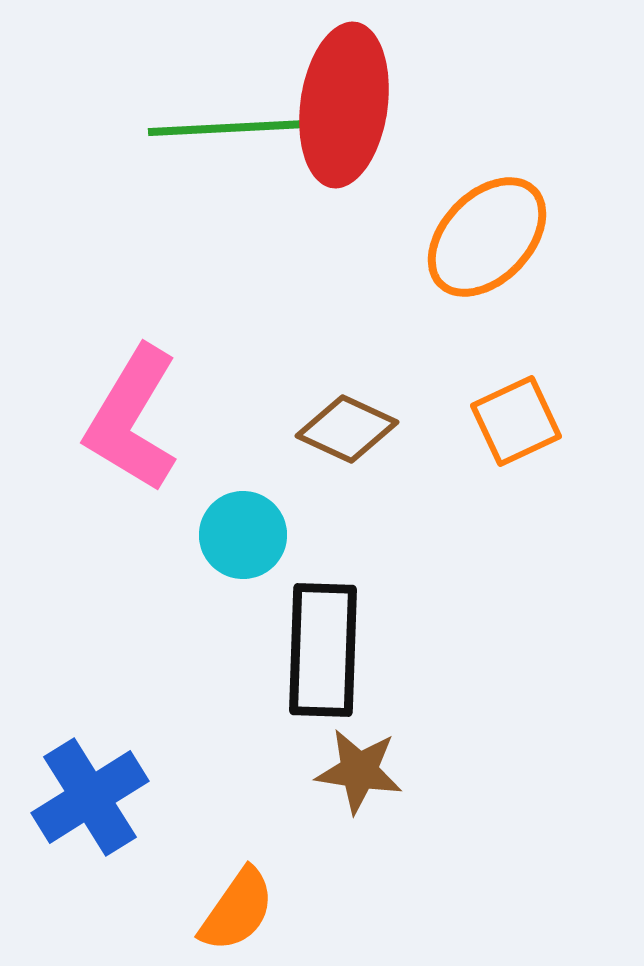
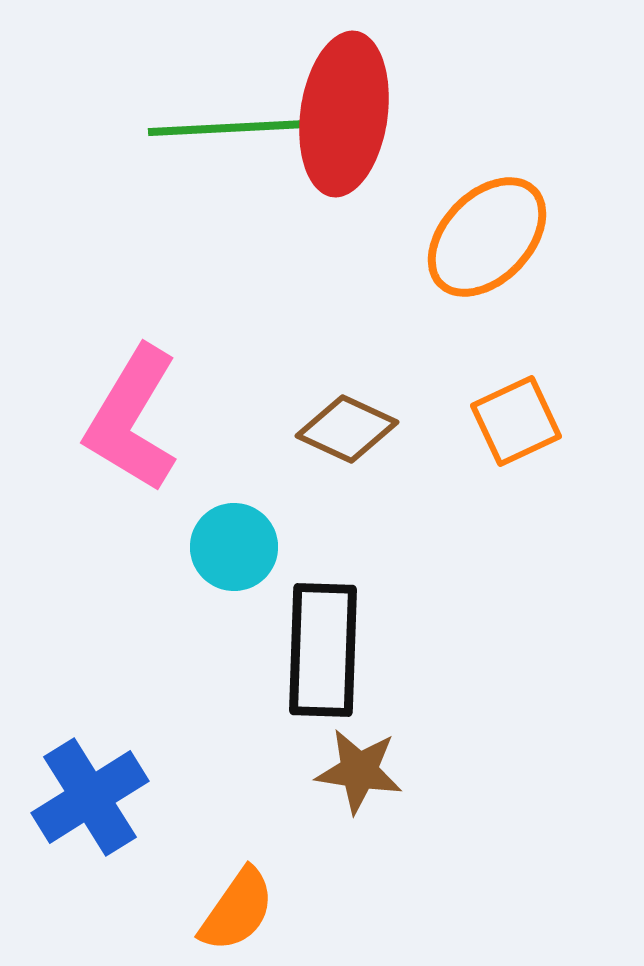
red ellipse: moved 9 px down
cyan circle: moved 9 px left, 12 px down
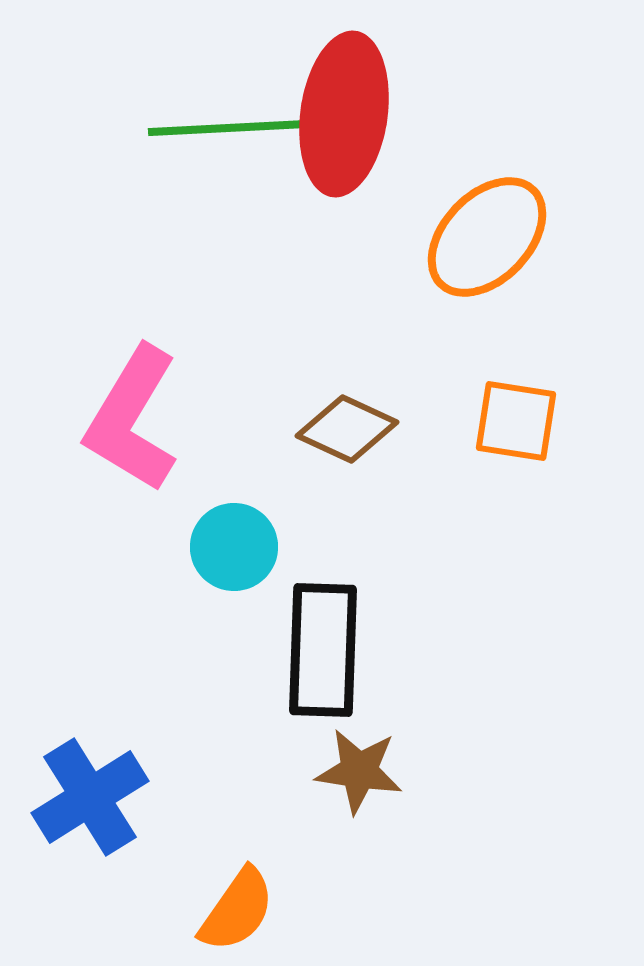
orange square: rotated 34 degrees clockwise
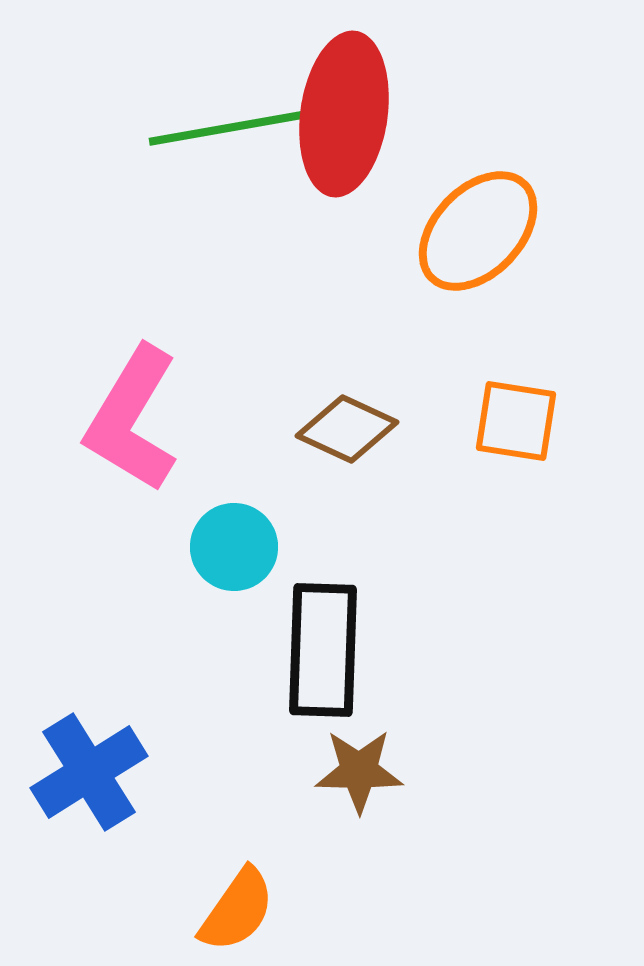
green line: rotated 7 degrees counterclockwise
orange ellipse: moved 9 px left, 6 px up
brown star: rotated 8 degrees counterclockwise
blue cross: moved 1 px left, 25 px up
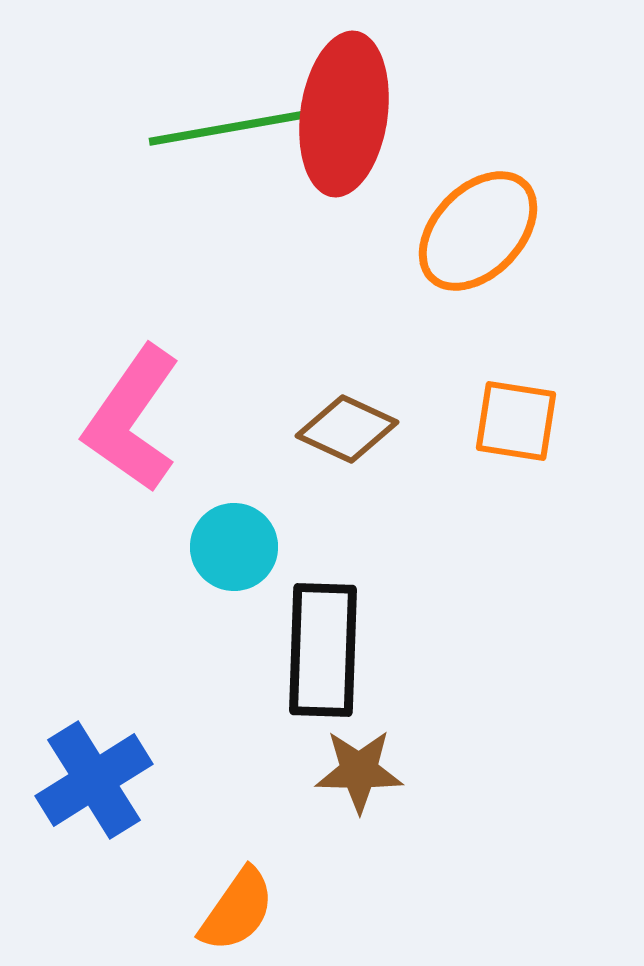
pink L-shape: rotated 4 degrees clockwise
blue cross: moved 5 px right, 8 px down
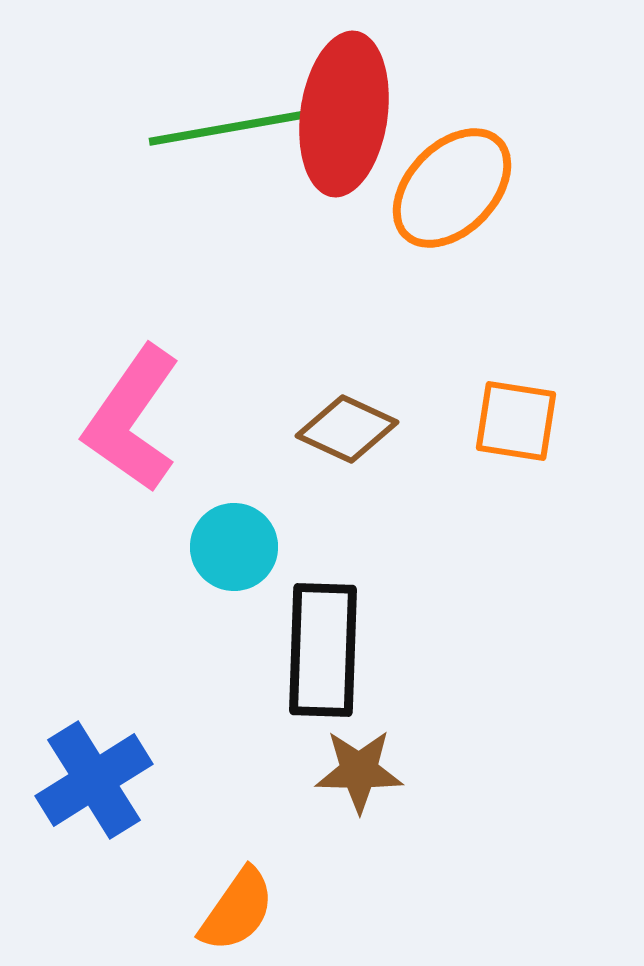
orange ellipse: moved 26 px left, 43 px up
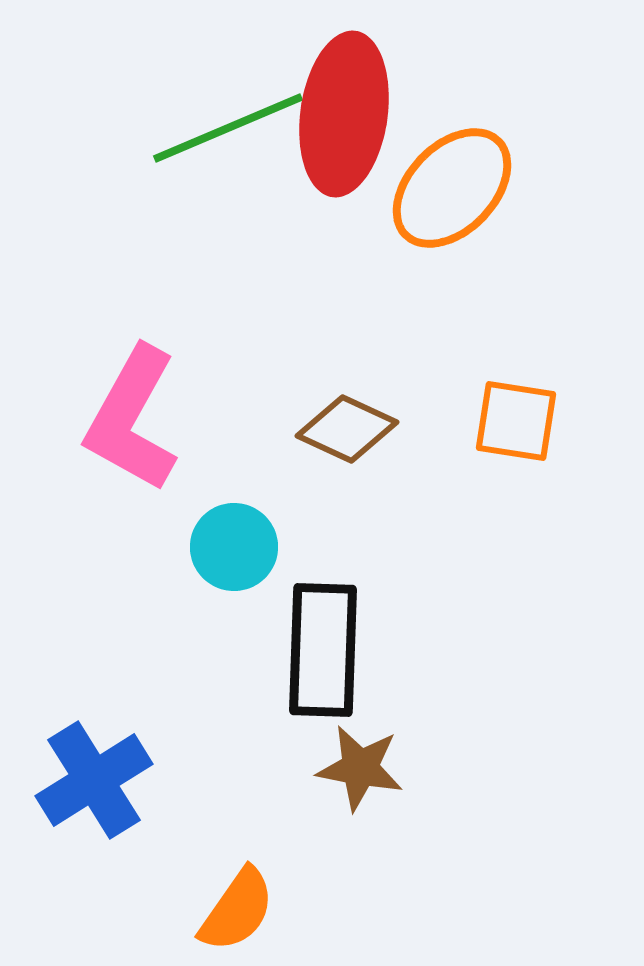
green line: rotated 13 degrees counterclockwise
pink L-shape: rotated 6 degrees counterclockwise
brown star: moved 1 px right, 3 px up; rotated 10 degrees clockwise
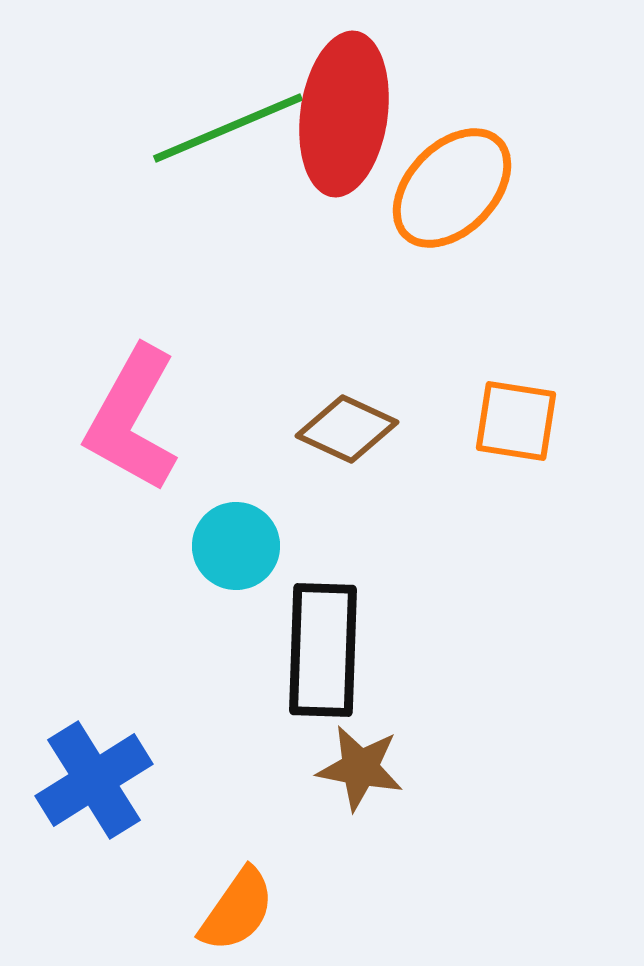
cyan circle: moved 2 px right, 1 px up
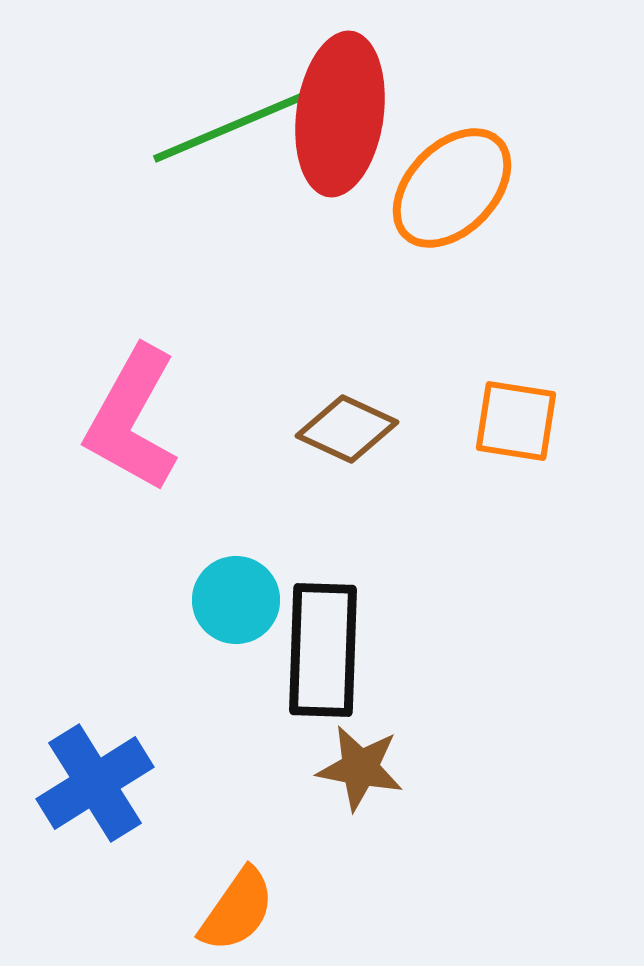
red ellipse: moved 4 px left
cyan circle: moved 54 px down
blue cross: moved 1 px right, 3 px down
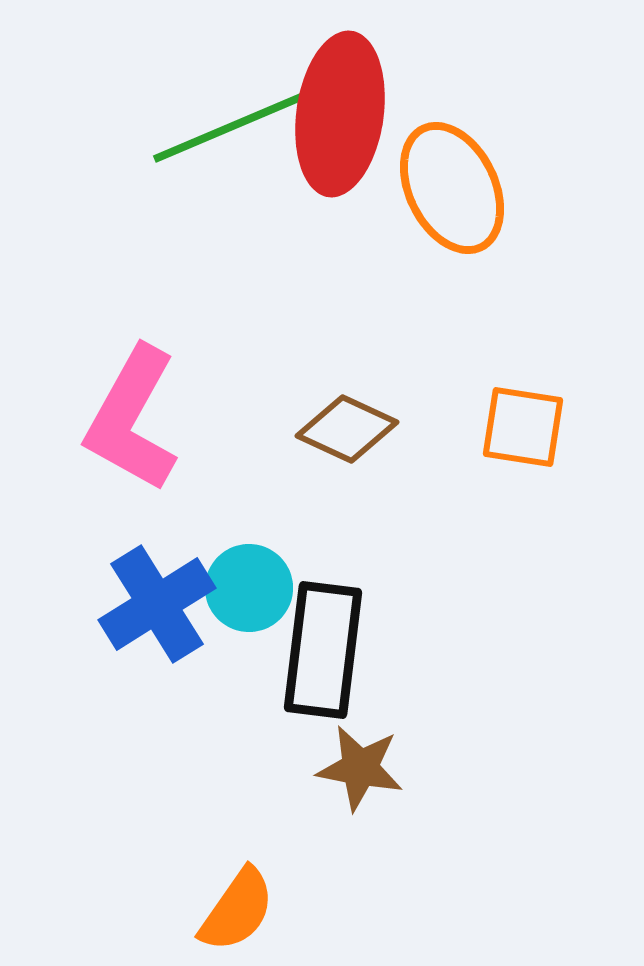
orange ellipse: rotated 70 degrees counterclockwise
orange square: moved 7 px right, 6 px down
cyan circle: moved 13 px right, 12 px up
black rectangle: rotated 5 degrees clockwise
blue cross: moved 62 px right, 179 px up
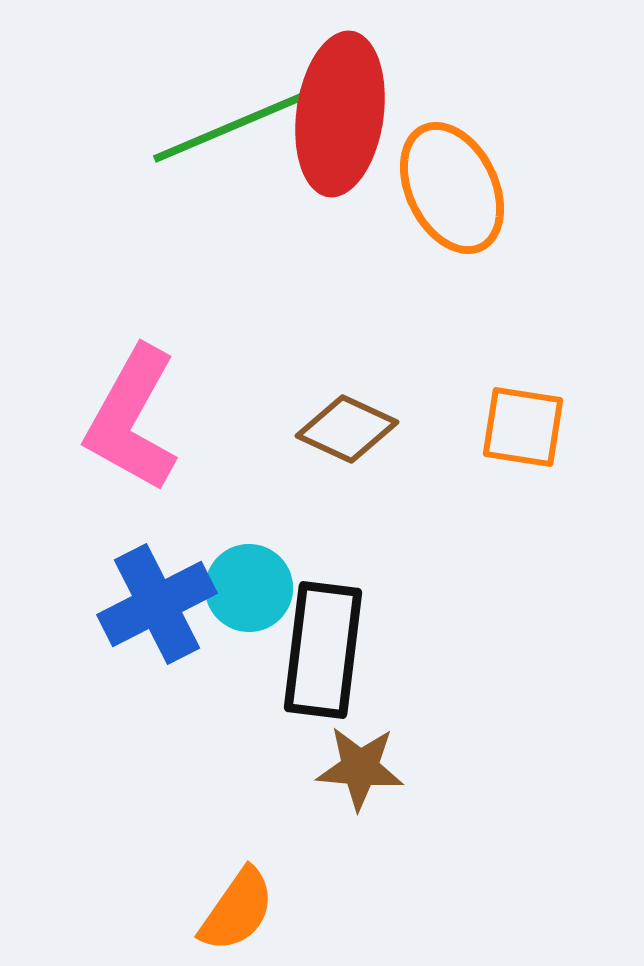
blue cross: rotated 5 degrees clockwise
brown star: rotated 6 degrees counterclockwise
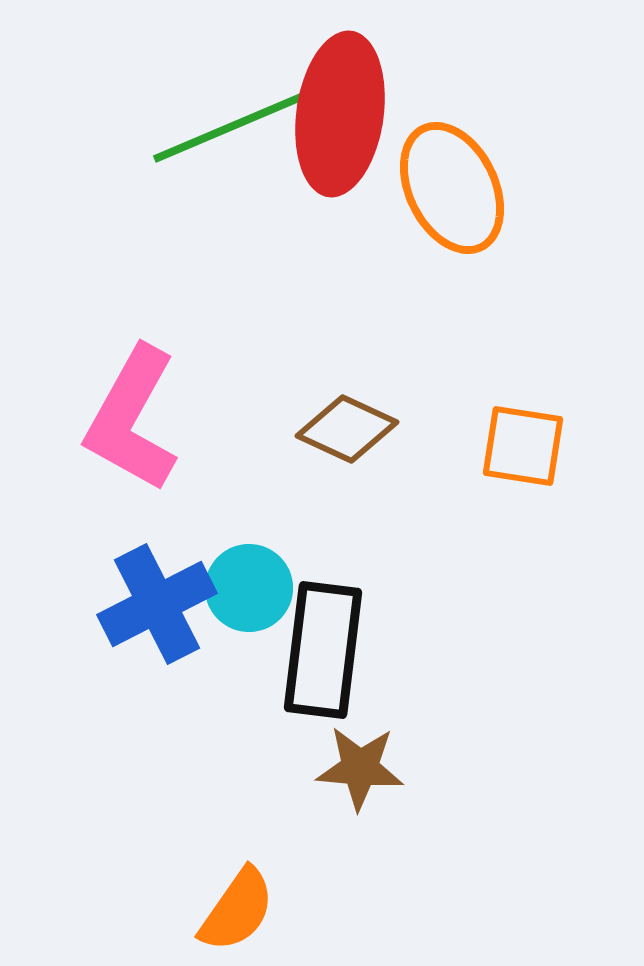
orange square: moved 19 px down
